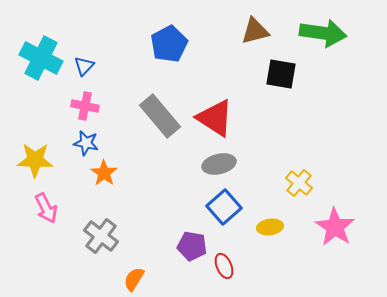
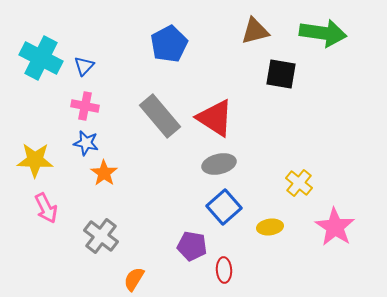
red ellipse: moved 4 px down; rotated 20 degrees clockwise
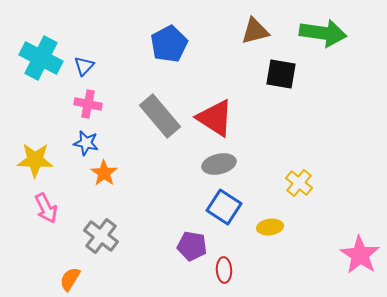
pink cross: moved 3 px right, 2 px up
blue square: rotated 16 degrees counterclockwise
pink star: moved 25 px right, 28 px down
orange semicircle: moved 64 px left
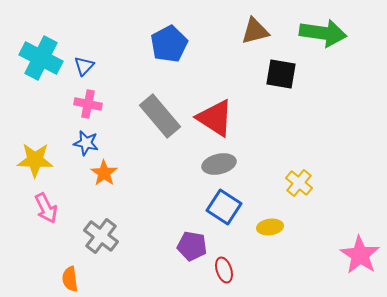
red ellipse: rotated 15 degrees counterclockwise
orange semicircle: rotated 40 degrees counterclockwise
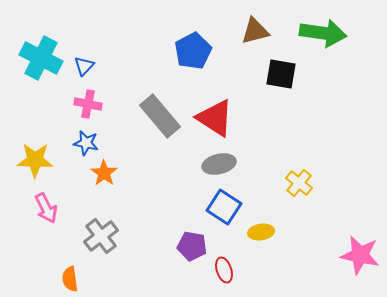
blue pentagon: moved 24 px right, 7 px down
yellow ellipse: moved 9 px left, 5 px down
gray cross: rotated 16 degrees clockwise
pink star: rotated 21 degrees counterclockwise
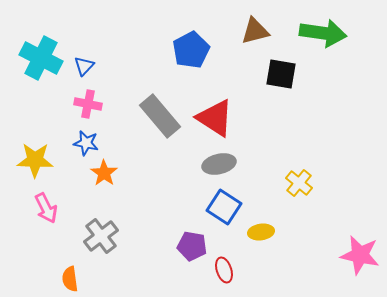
blue pentagon: moved 2 px left, 1 px up
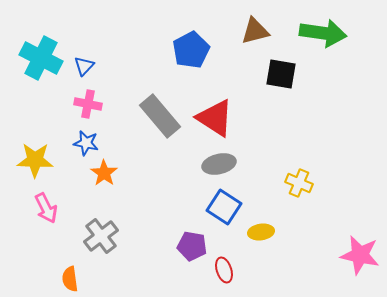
yellow cross: rotated 16 degrees counterclockwise
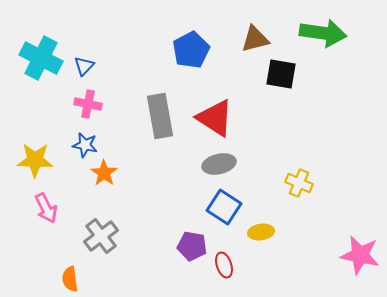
brown triangle: moved 8 px down
gray rectangle: rotated 30 degrees clockwise
blue star: moved 1 px left, 2 px down
red ellipse: moved 5 px up
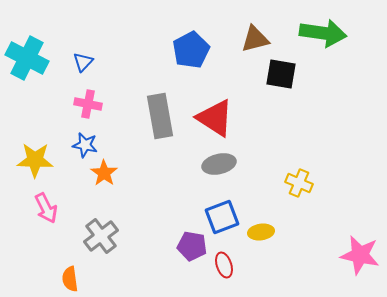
cyan cross: moved 14 px left
blue triangle: moved 1 px left, 4 px up
blue square: moved 2 px left, 10 px down; rotated 36 degrees clockwise
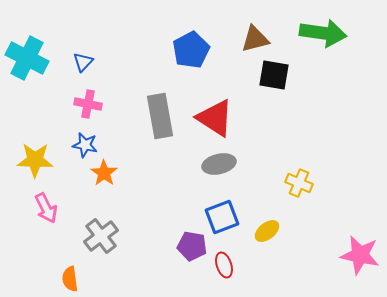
black square: moved 7 px left, 1 px down
yellow ellipse: moved 6 px right, 1 px up; rotated 30 degrees counterclockwise
